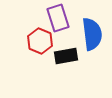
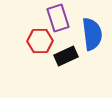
red hexagon: rotated 25 degrees counterclockwise
black rectangle: rotated 15 degrees counterclockwise
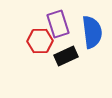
purple rectangle: moved 6 px down
blue semicircle: moved 2 px up
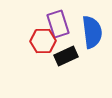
red hexagon: moved 3 px right
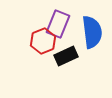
purple rectangle: rotated 40 degrees clockwise
red hexagon: rotated 20 degrees counterclockwise
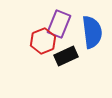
purple rectangle: moved 1 px right
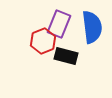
blue semicircle: moved 5 px up
black rectangle: rotated 40 degrees clockwise
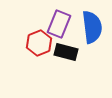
red hexagon: moved 4 px left, 2 px down
black rectangle: moved 4 px up
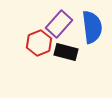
purple rectangle: rotated 20 degrees clockwise
